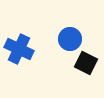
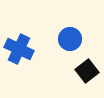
black square: moved 1 px right, 8 px down; rotated 25 degrees clockwise
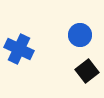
blue circle: moved 10 px right, 4 px up
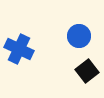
blue circle: moved 1 px left, 1 px down
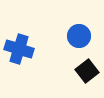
blue cross: rotated 8 degrees counterclockwise
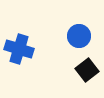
black square: moved 1 px up
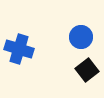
blue circle: moved 2 px right, 1 px down
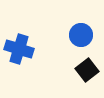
blue circle: moved 2 px up
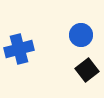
blue cross: rotated 32 degrees counterclockwise
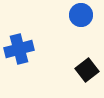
blue circle: moved 20 px up
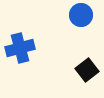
blue cross: moved 1 px right, 1 px up
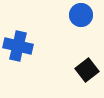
blue cross: moved 2 px left, 2 px up; rotated 28 degrees clockwise
